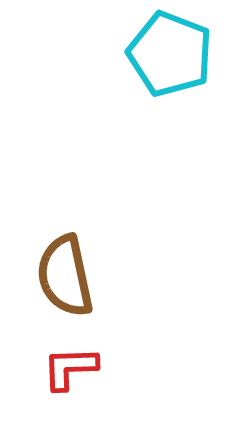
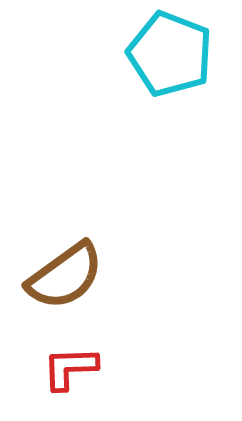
brown semicircle: rotated 114 degrees counterclockwise
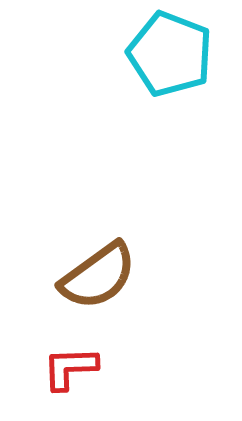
brown semicircle: moved 33 px right
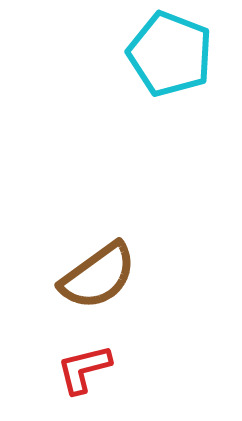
red L-shape: moved 14 px right, 1 px down; rotated 12 degrees counterclockwise
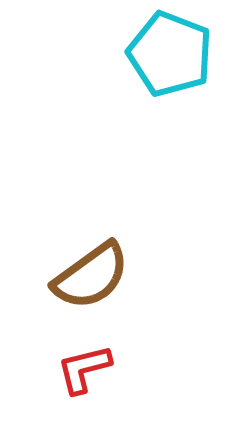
brown semicircle: moved 7 px left
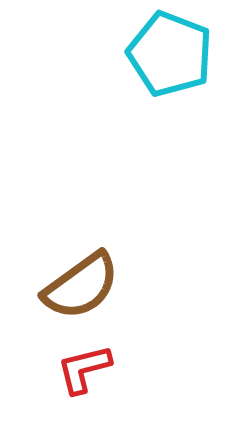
brown semicircle: moved 10 px left, 10 px down
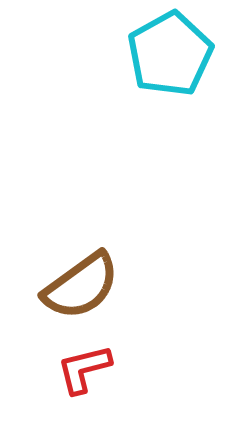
cyan pentagon: rotated 22 degrees clockwise
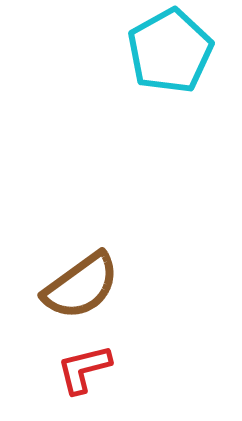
cyan pentagon: moved 3 px up
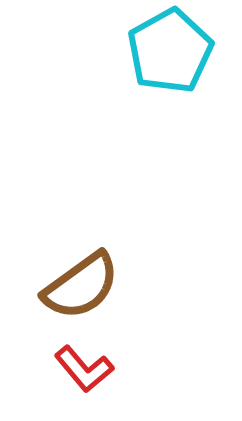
red L-shape: rotated 116 degrees counterclockwise
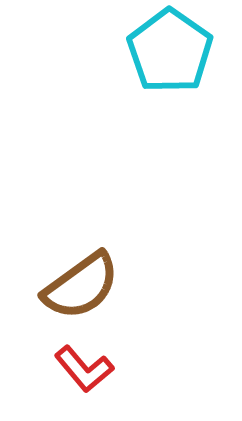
cyan pentagon: rotated 8 degrees counterclockwise
